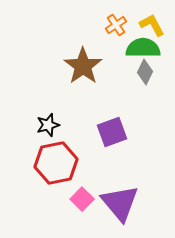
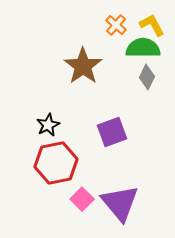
orange cross: rotated 15 degrees counterclockwise
gray diamond: moved 2 px right, 5 px down
black star: rotated 10 degrees counterclockwise
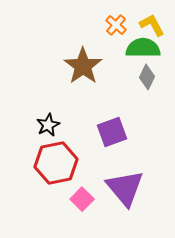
purple triangle: moved 5 px right, 15 px up
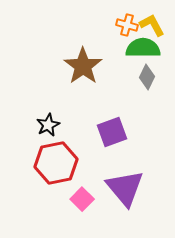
orange cross: moved 11 px right; rotated 25 degrees counterclockwise
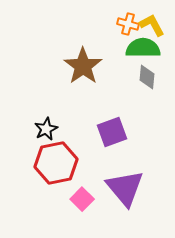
orange cross: moved 1 px right, 1 px up
gray diamond: rotated 20 degrees counterclockwise
black star: moved 2 px left, 4 px down
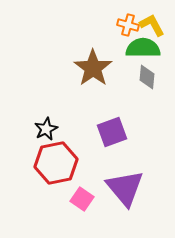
orange cross: moved 1 px down
brown star: moved 10 px right, 2 px down
pink square: rotated 10 degrees counterclockwise
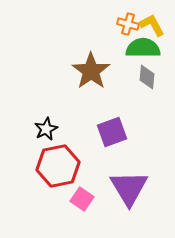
orange cross: moved 1 px up
brown star: moved 2 px left, 3 px down
red hexagon: moved 2 px right, 3 px down
purple triangle: moved 4 px right; rotated 9 degrees clockwise
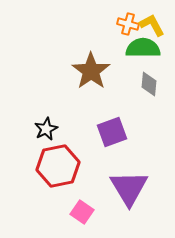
gray diamond: moved 2 px right, 7 px down
pink square: moved 13 px down
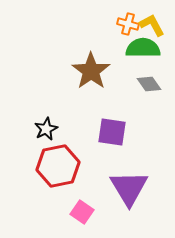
gray diamond: rotated 40 degrees counterclockwise
purple square: rotated 28 degrees clockwise
